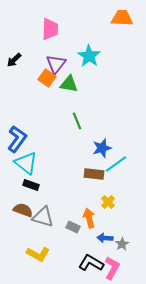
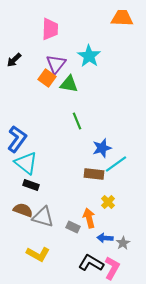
gray star: moved 1 px right, 1 px up
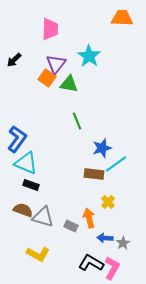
cyan triangle: rotated 15 degrees counterclockwise
gray rectangle: moved 2 px left, 1 px up
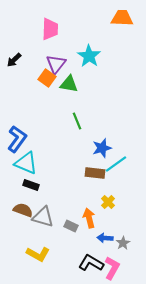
brown rectangle: moved 1 px right, 1 px up
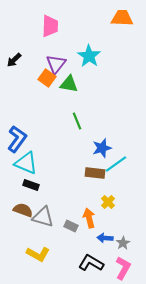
pink trapezoid: moved 3 px up
pink L-shape: moved 11 px right
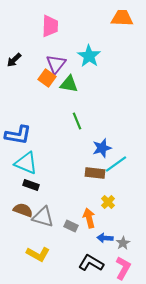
blue L-shape: moved 1 px right, 4 px up; rotated 64 degrees clockwise
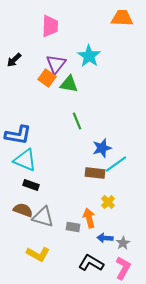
cyan triangle: moved 1 px left, 3 px up
gray rectangle: moved 2 px right, 1 px down; rotated 16 degrees counterclockwise
